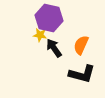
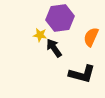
purple hexagon: moved 11 px right; rotated 20 degrees counterclockwise
orange semicircle: moved 10 px right, 8 px up
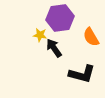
orange semicircle: rotated 54 degrees counterclockwise
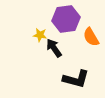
purple hexagon: moved 6 px right, 1 px down
black L-shape: moved 6 px left, 5 px down
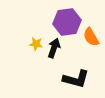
purple hexagon: moved 1 px right, 3 px down
yellow star: moved 4 px left, 9 px down
black arrow: rotated 54 degrees clockwise
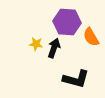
purple hexagon: rotated 12 degrees clockwise
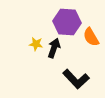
black L-shape: rotated 32 degrees clockwise
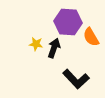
purple hexagon: moved 1 px right
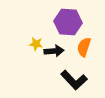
orange semicircle: moved 7 px left, 10 px down; rotated 48 degrees clockwise
black arrow: moved 3 px down; rotated 66 degrees clockwise
black L-shape: moved 2 px left, 1 px down
